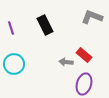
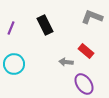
purple line: rotated 40 degrees clockwise
red rectangle: moved 2 px right, 4 px up
purple ellipse: rotated 50 degrees counterclockwise
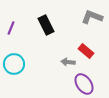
black rectangle: moved 1 px right
gray arrow: moved 2 px right
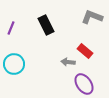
red rectangle: moved 1 px left
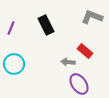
purple ellipse: moved 5 px left
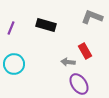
black rectangle: rotated 48 degrees counterclockwise
red rectangle: rotated 21 degrees clockwise
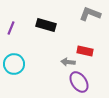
gray L-shape: moved 2 px left, 3 px up
red rectangle: rotated 49 degrees counterclockwise
purple ellipse: moved 2 px up
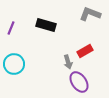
red rectangle: rotated 42 degrees counterclockwise
gray arrow: rotated 112 degrees counterclockwise
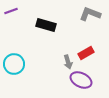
purple line: moved 17 px up; rotated 48 degrees clockwise
red rectangle: moved 1 px right, 2 px down
purple ellipse: moved 2 px right, 2 px up; rotated 30 degrees counterclockwise
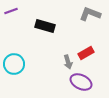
black rectangle: moved 1 px left, 1 px down
purple ellipse: moved 2 px down
